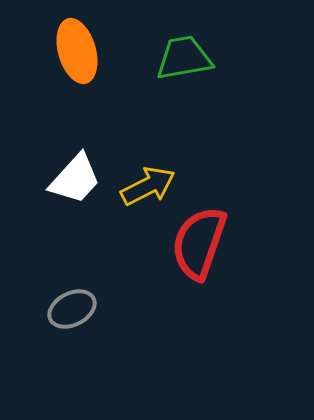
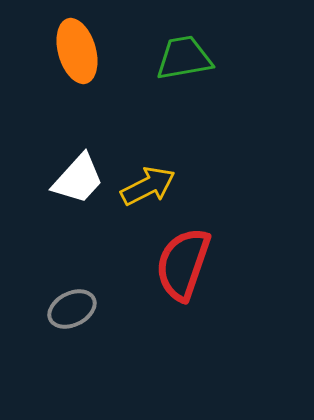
white trapezoid: moved 3 px right
red semicircle: moved 16 px left, 21 px down
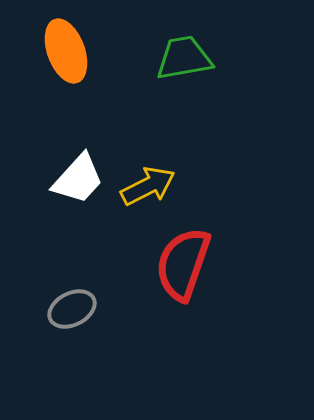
orange ellipse: moved 11 px left; rotated 4 degrees counterclockwise
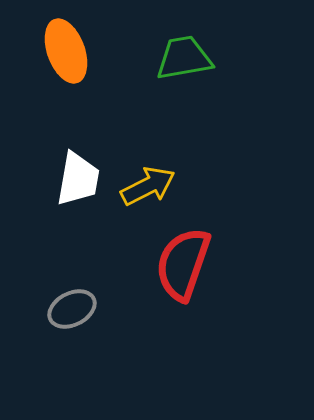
white trapezoid: rotated 32 degrees counterclockwise
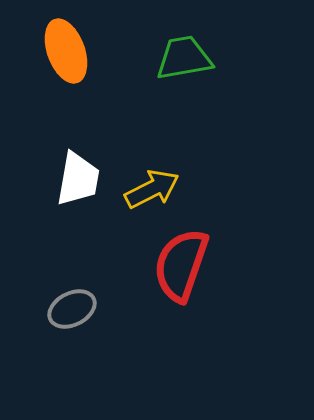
yellow arrow: moved 4 px right, 3 px down
red semicircle: moved 2 px left, 1 px down
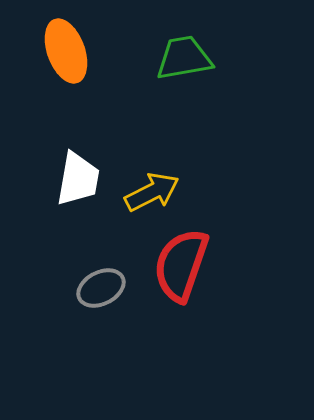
yellow arrow: moved 3 px down
gray ellipse: moved 29 px right, 21 px up
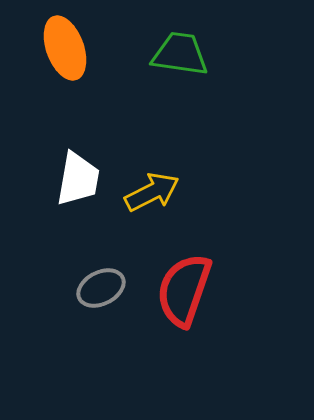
orange ellipse: moved 1 px left, 3 px up
green trapezoid: moved 4 px left, 4 px up; rotated 18 degrees clockwise
red semicircle: moved 3 px right, 25 px down
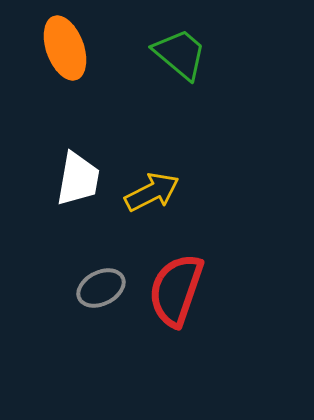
green trapezoid: rotated 32 degrees clockwise
red semicircle: moved 8 px left
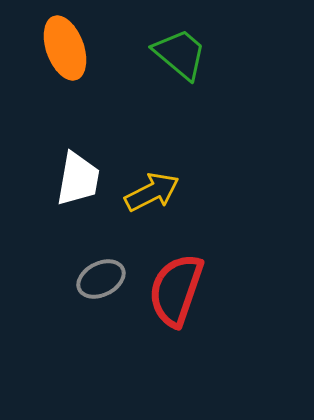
gray ellipse: moved 9 px up
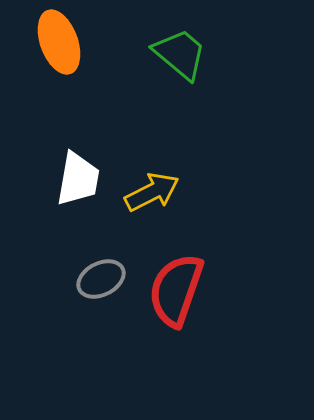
orange ellipse: moved 6 px left, 6 px up
